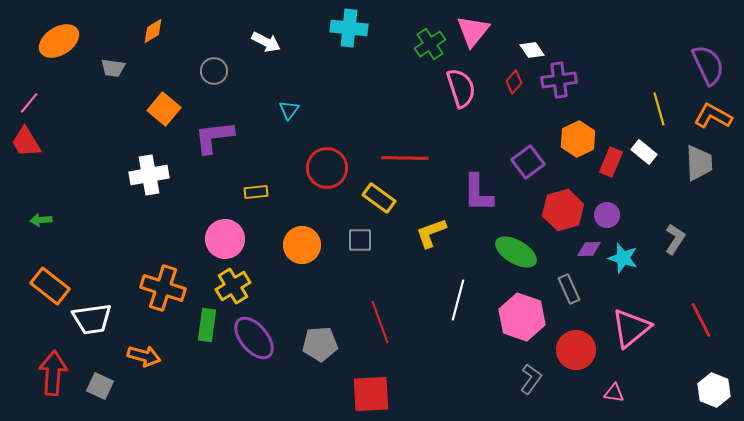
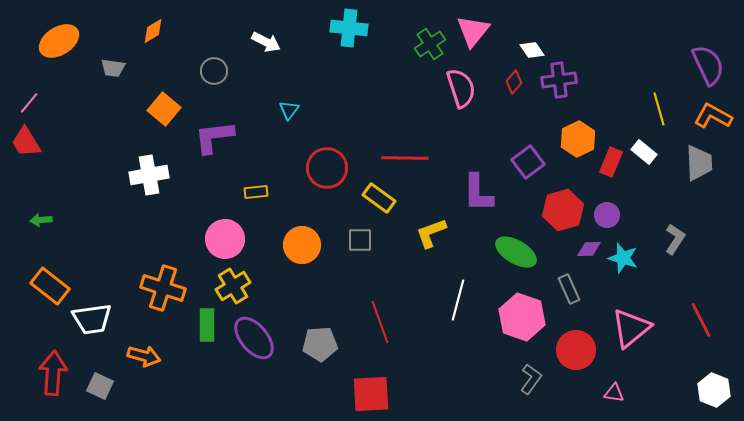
green rectangle at (207, 325): rotated 8 degrees counterclockwise
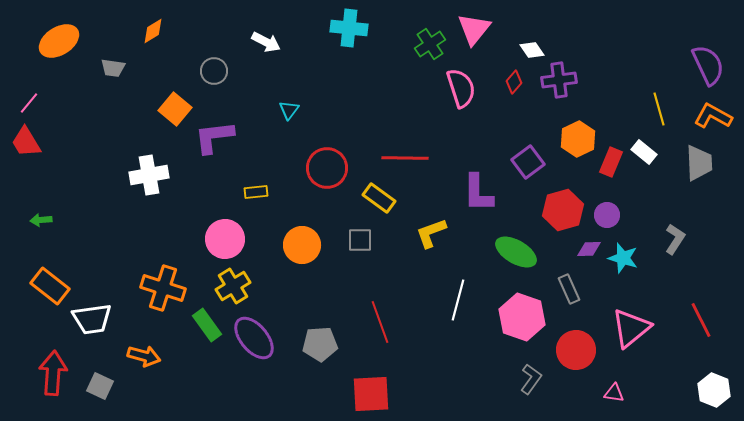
pink triangle at (473, 31): moved 1 px right, 2 px up
orange square at (164, 109): moved 11 px right
green rectangle at (207, 325): rotated 36 degrees counterclockwise
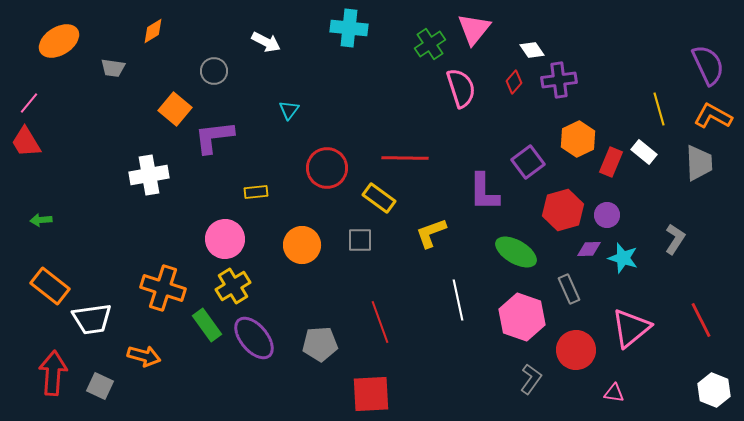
purple L-shape at (478, 193): moved 6 px right, 1 px up
white line at (458, 300): rotated 27 degrees counterclockwise
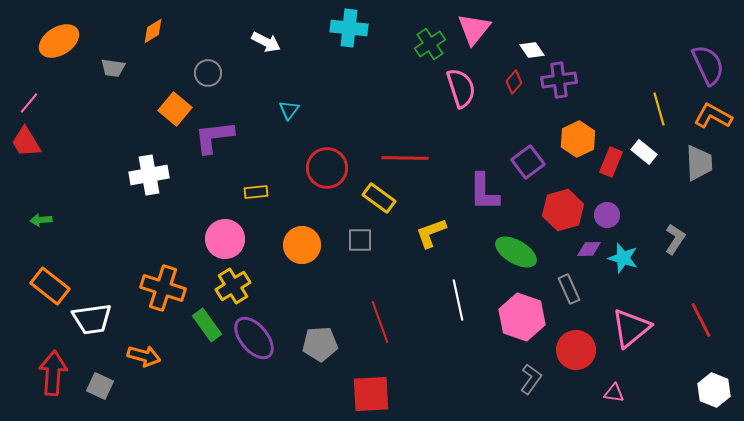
gray circle at (214, 71): moved 6 px left, 2 px down
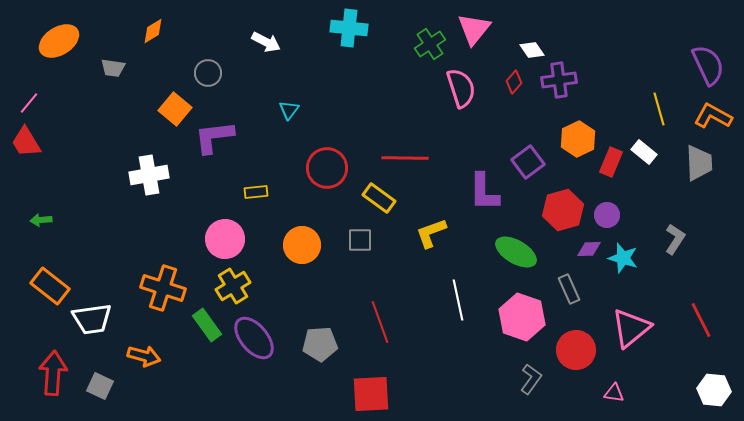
white hexagon at (714, 390): rotated 16 degrees counterclockwise
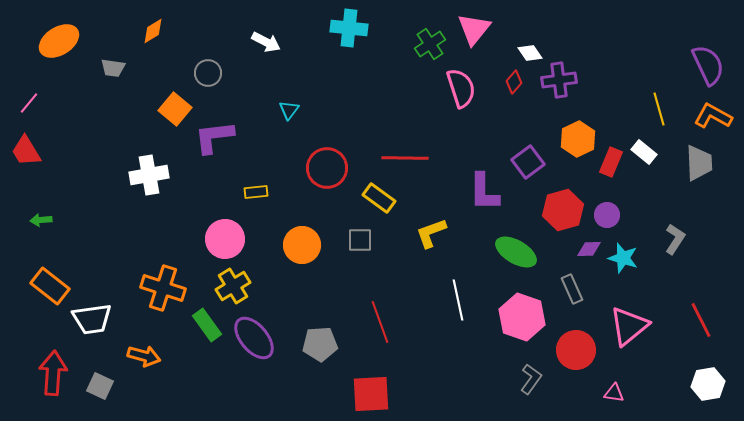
white diamond at (532, 50): moved 2 px left, 3 px down
red trapezoid at (26, 142): moved 9 px down
gray rectangle at (569, 289): moved 3 px right
pink triangle at (631, 328): moved 2 px left, 2 px up
white hexagon at (714, 390): moved 6 px left, 6 px up; rotated 16 degrees counterclockwise
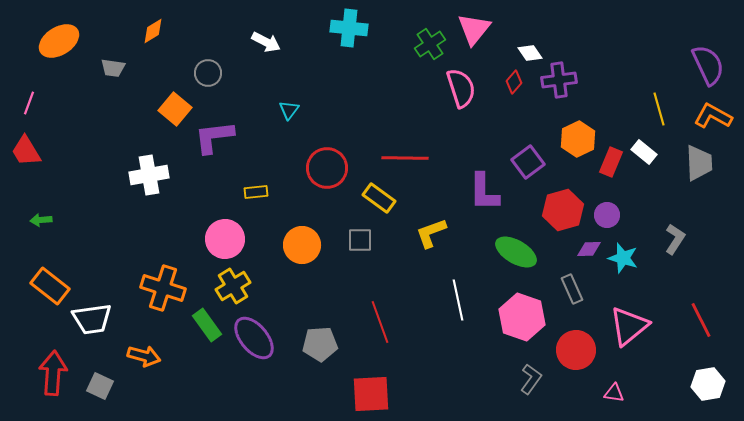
pink line at (29, 103): rotated 20 degrees counterclockwise
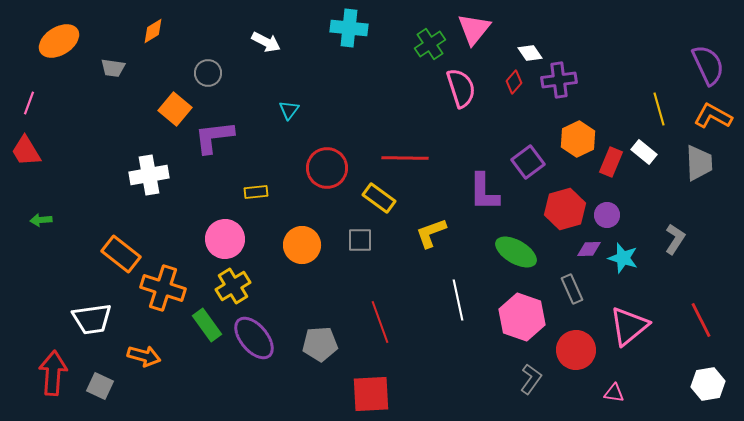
red hexagon at (563, 210): moved 2 px right, 1 px up
orange rectangle at (50, 286): moved 71 px right, 32 px up
